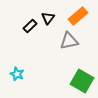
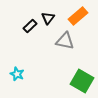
gray triangle: moved 4 px left; rotated 24 degrees clockwise
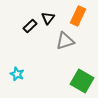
orange rectangle: rotated 24 degrees counterclockwise
gray triangle: rotated 30 degrees counterclockwise
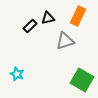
black triangle: rotated 40 degrees clockwise
green square: moved 1 px up
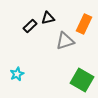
orange rectangle: moved 6 px right, 8 px down
cyan star: rotated 24 degrees clockwise
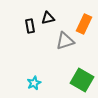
black rectangle: rotated 56 degrees counterclockwise
cyan star: moved 17 px right, 9 px down
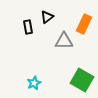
black triangle: moved 1 px left, 1 px up; rotated 24 degrees counterclockwise
black rectangle: moved 2 px left, 1 px down
gray triangle: moved 1 px left; rotated 18 degrees clockwise
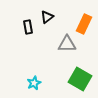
gray triangle: moved 3 px right, 3 px down
green square: moved 2 px left, 1 px up
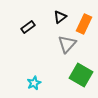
black triangle: moved 13 px right
black rectangle: rotated 64 degrees clockwise
gray triangle: rotated 48 degrees counterclockwise
green square: moved 1 px right, 4 px up
